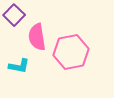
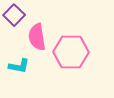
pink hexagon: rotated 12 degrees clockwise
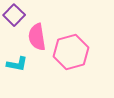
pink hexagon: rotated 16 degrees counterclockwise
cyan L-shape: moved 2 px left, 2 px up
